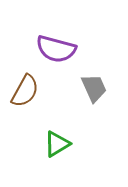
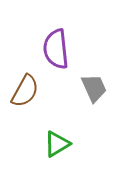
purple semicircle: rotated 69 degrees clockwise
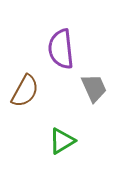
purple semicircle: moved 5 px right
green triangle: moved 5 px right, 3 px up
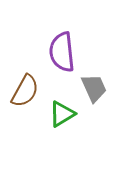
purple semicircle: moved 1 px right, 3 px down
green triangle: moved 27 px up
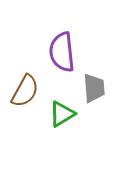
gray trapezoid: rotated 20 degrees clockwise
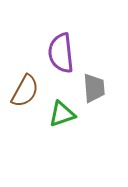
purple semicircle: moved 1 px left, 1 px down
green triangle: rotated 12 degrees clockwise
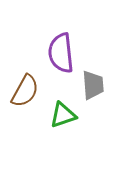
gray trapezoid: moved 1 px left, 3 px up
green triangle: moved 1 px right, 1 px down
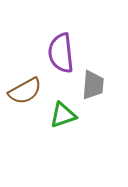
gray trapezoid: rotated 8 degrees clockwise
brown semicircle: rotated 32 degrees clockwise
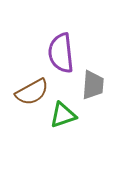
brown semicircle: moved 7 px right, 1 px down
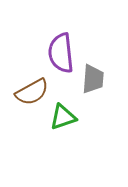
gray trapezoid: moved 6 px up
green triangle: moved 2 px down
